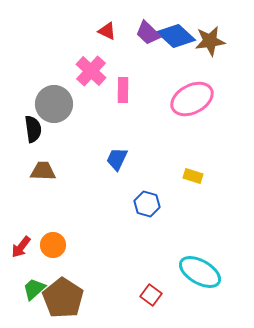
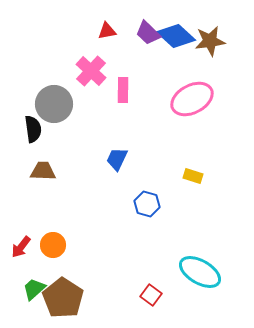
red triangle: rotated 36 degrees counterclockwise
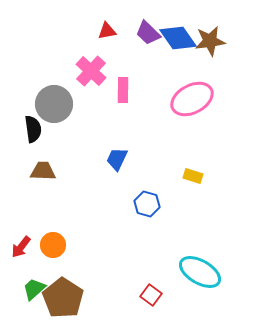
blue diamond: moved 2 px right, 2 px down; rotated 12 degrees clockwise
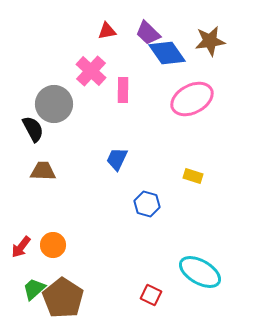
blue diamond: moved 11 px left, 15 px down
black semicircle: rotated 20 degrees counterclockwise
red square: rotated 10 degrees counterclockwise
